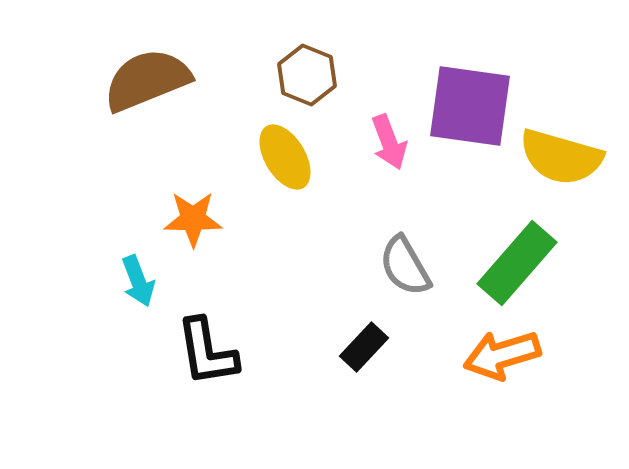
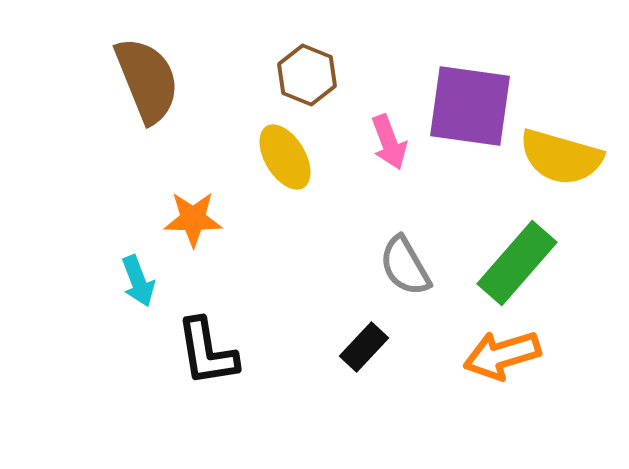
brown semicircle: rotated 90 degrees clockwise
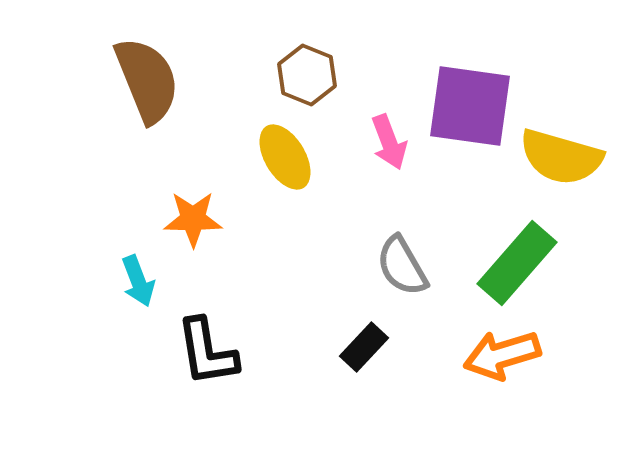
gray semicircle: moved 3 px left
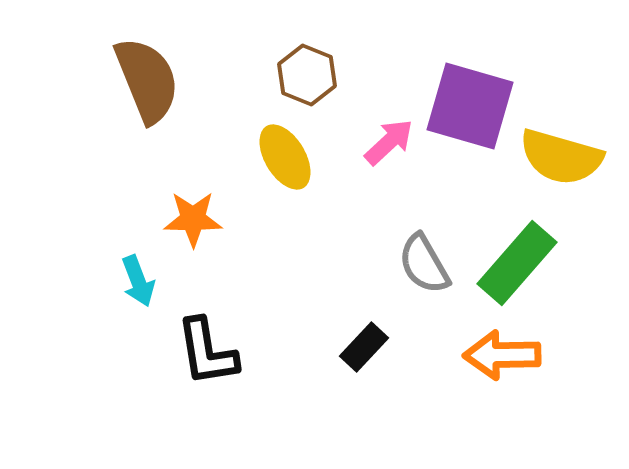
purple square: rotated 8 degrees clockwise
pink arrow: rotated 112 degrees counterclockwise
gray semicircle: moved 22 px right, 2 px up
orange arrow: rotated 16 degrees clockwise
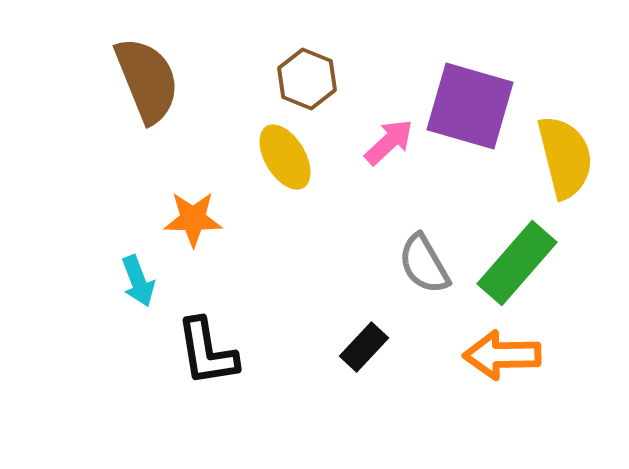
brown hexagon: moved 4 px down
yellow semicircle: moved 4 px right; rotated 120 degrees counterclockwise
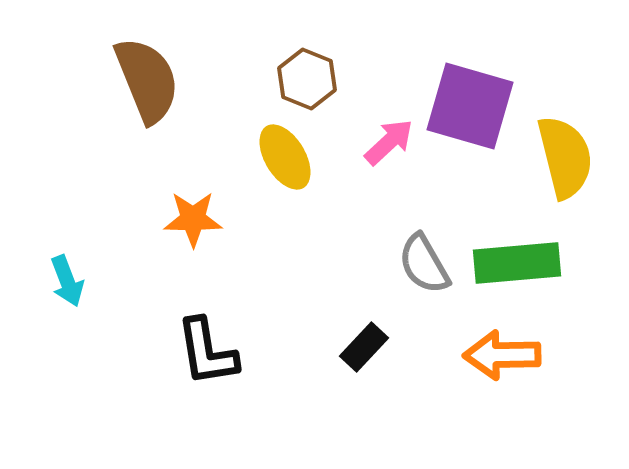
green rectangle: rotated 44 degrees clockwise
cyan arrow: moved 71 px left
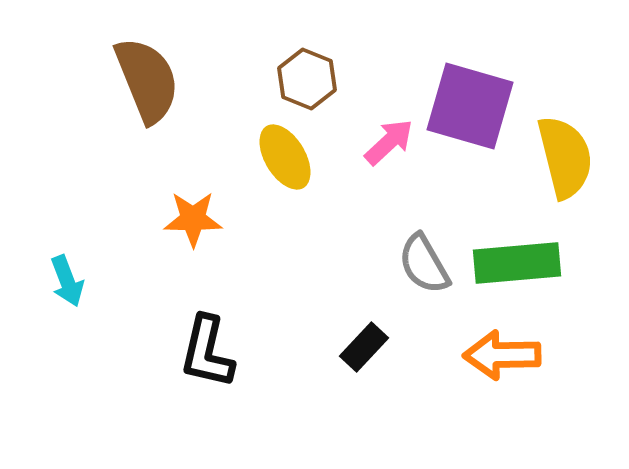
black L-shape: rotated 22 degrees clockwise
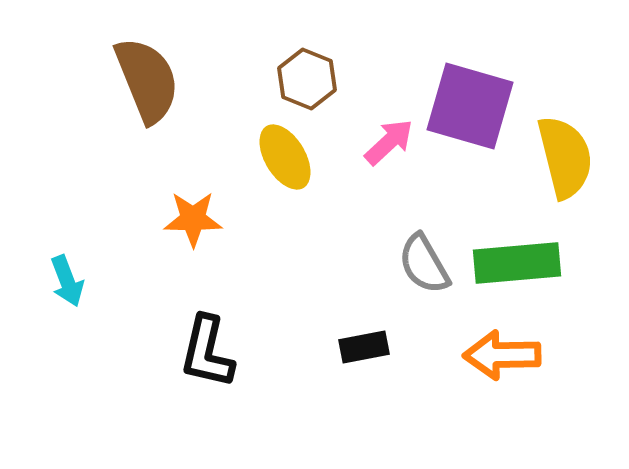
black rectangle: rotated 36 degrees clockwise
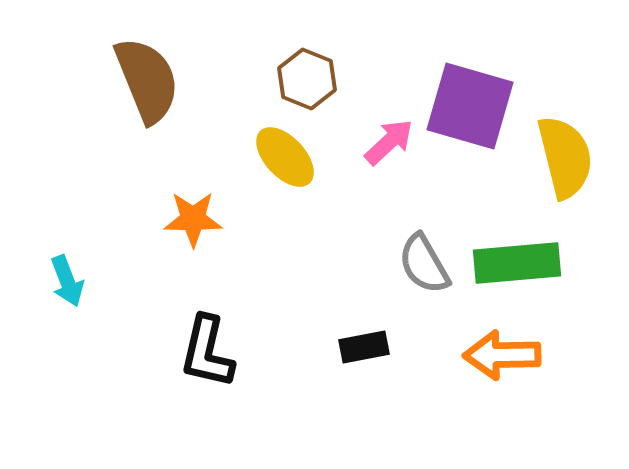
yellow ellipse: rotated 12 degrees counterclockwise
